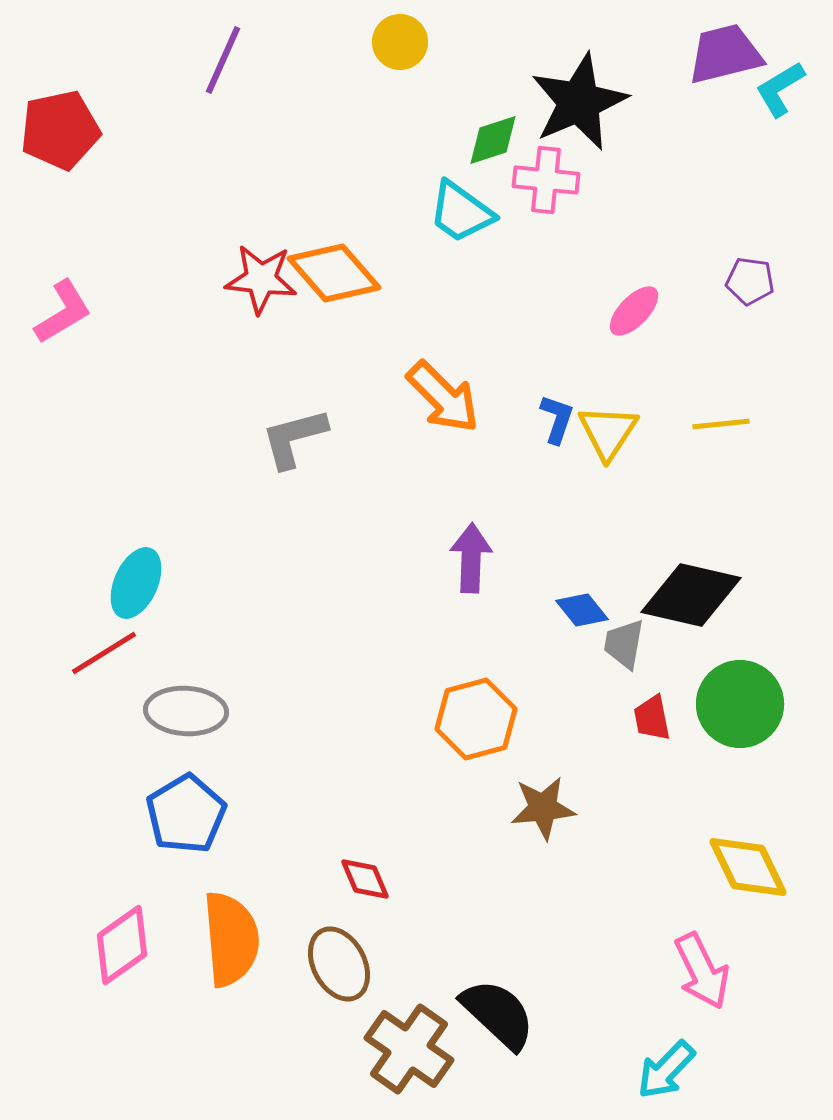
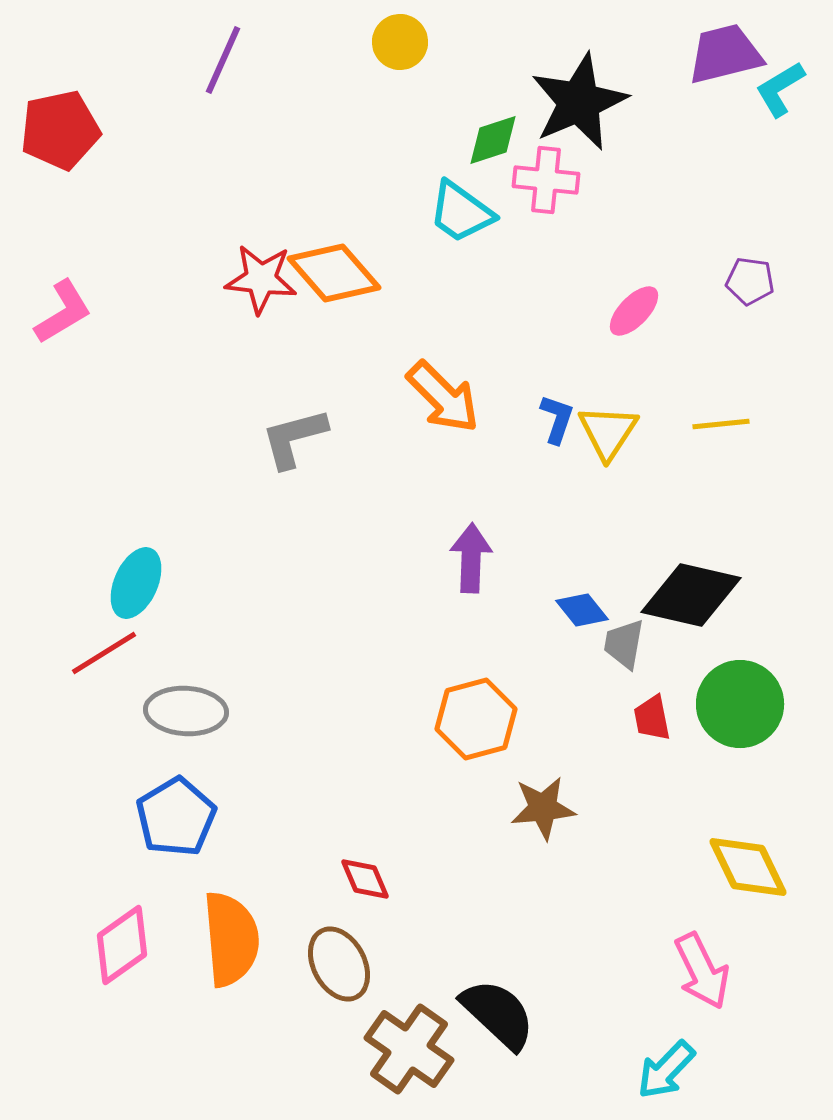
blue pentagon: moved 10 px left, 3 px down
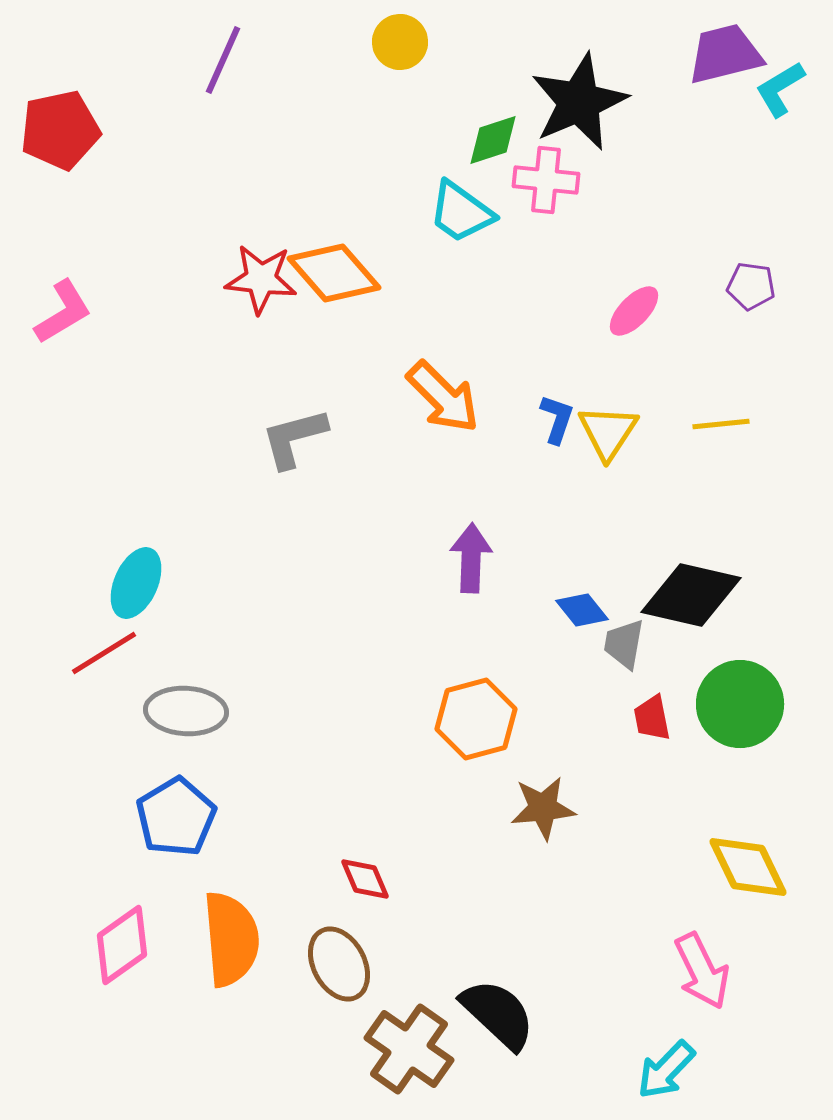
purple pentagon: moved 1 px right, 5 px down
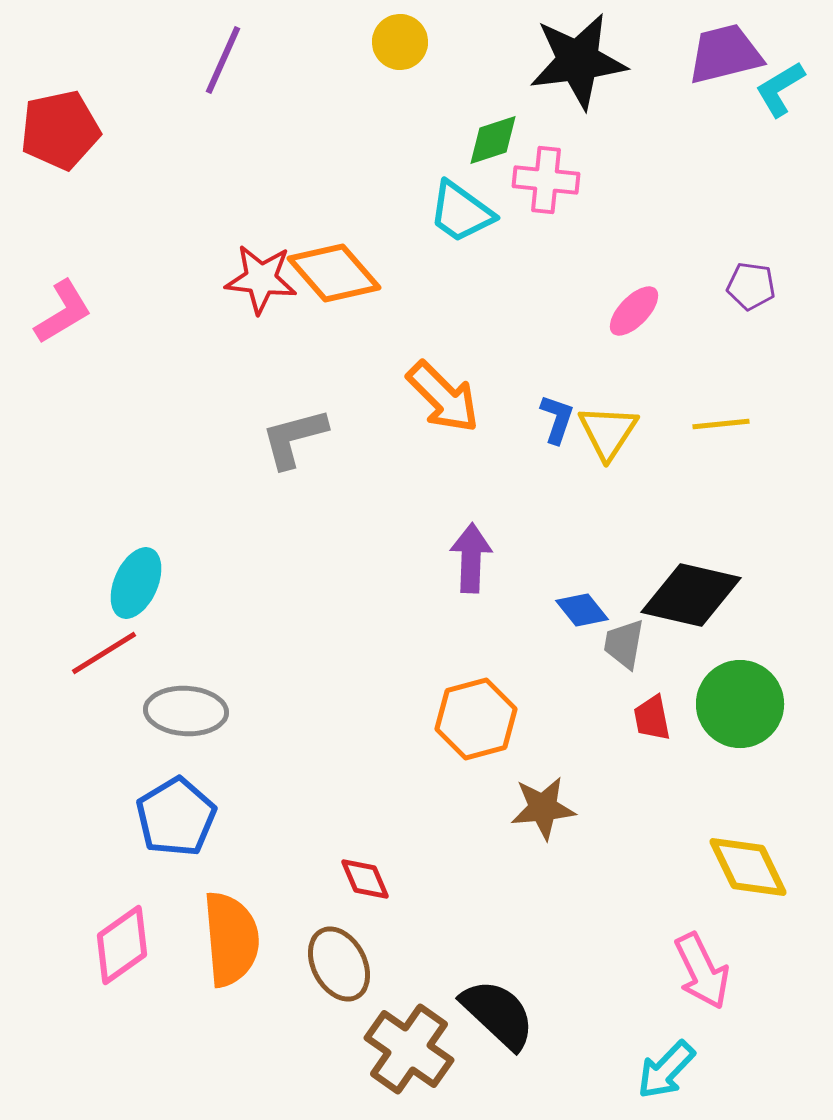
black star: moved 1 px left, 41 px up; rotated 16 degrees clockwise
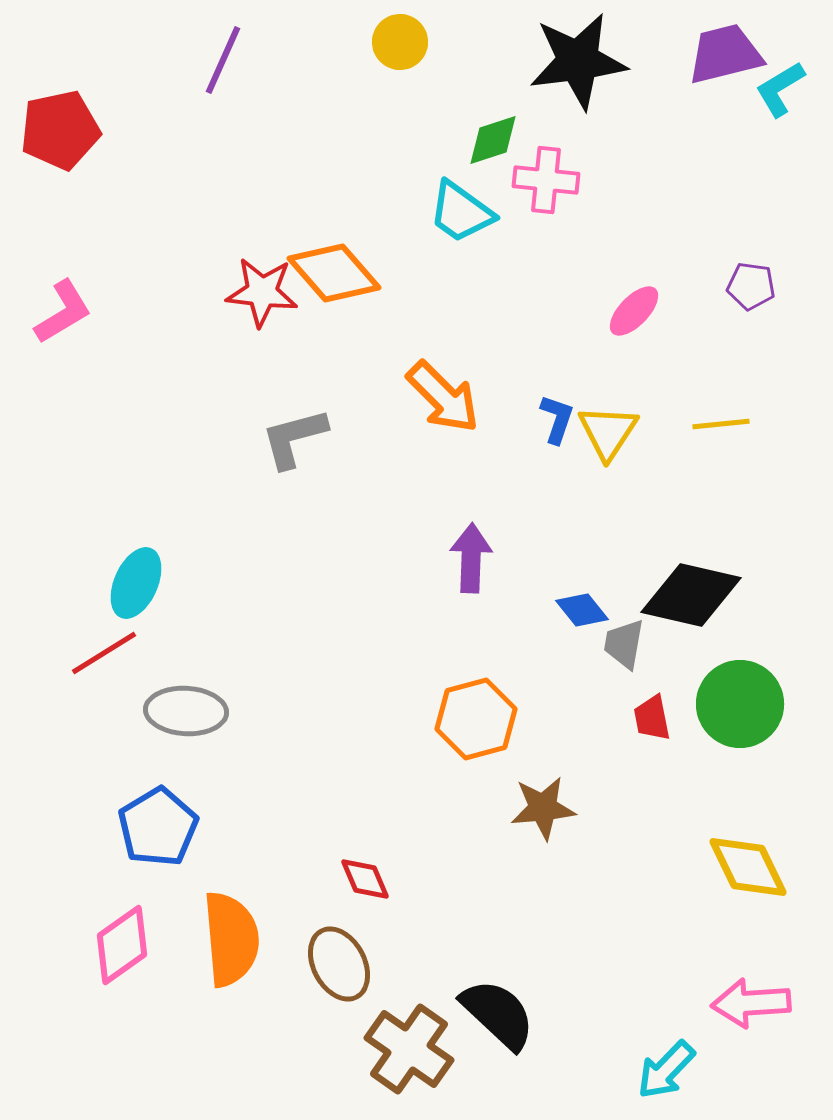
red star: moved 1 px right, 13 px down
blue pentagon: moved 18 px left, 10 px down
pink arrow: moved 49 px right, 32 px down; rotated 112 degrees clockwise
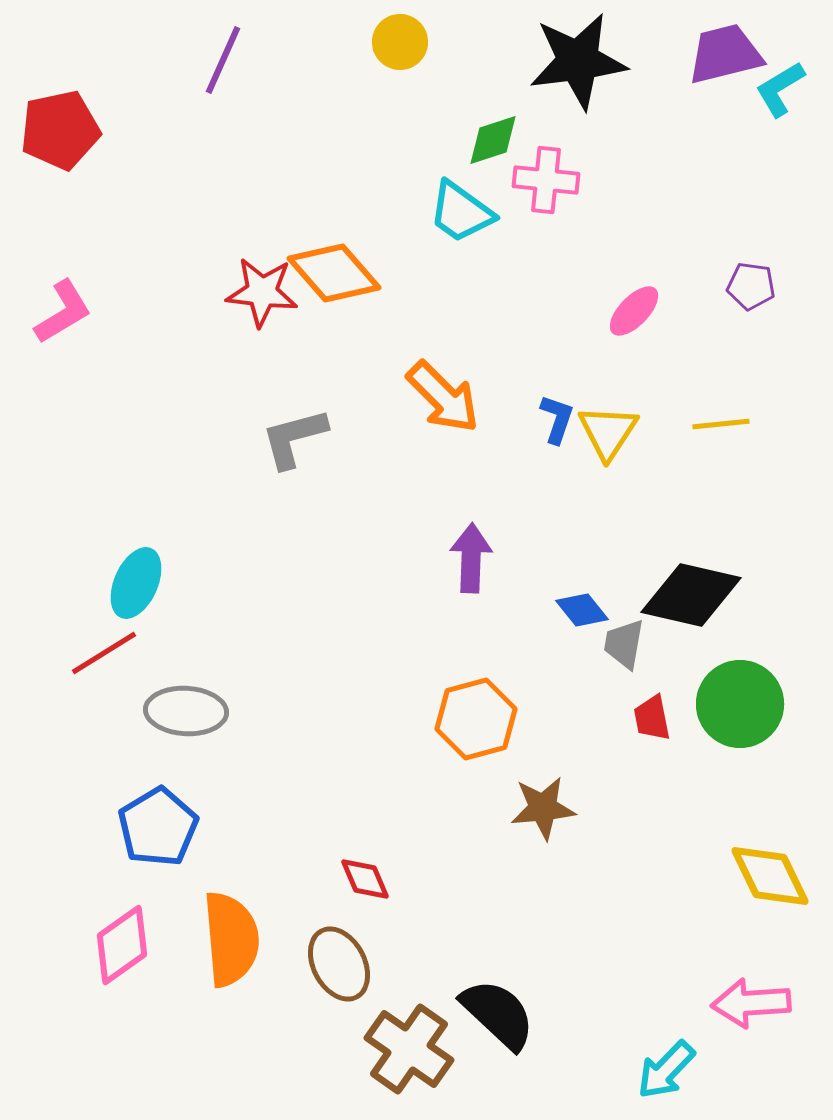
yellow diamond: moved 22 px right, 9 px down
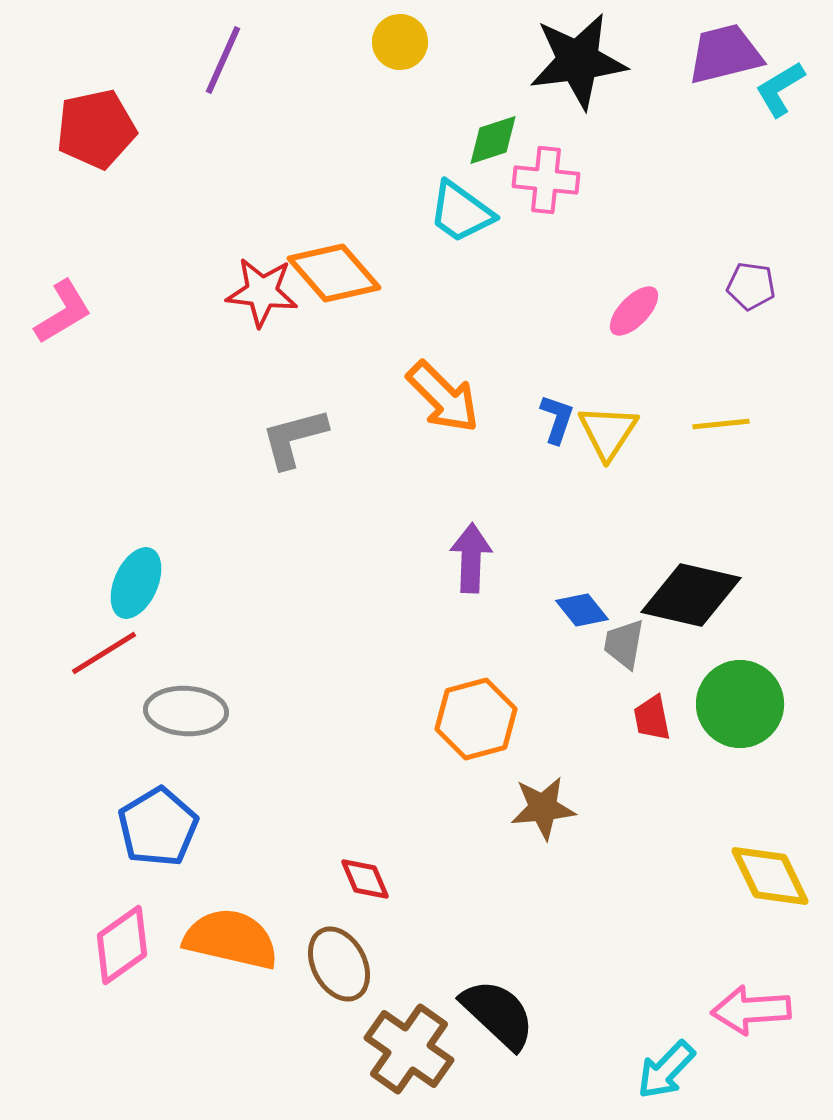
red pentagon: moved 36 px right, 1 px up
orange semicircle: rotated 72 degrees counterclockwise
pink arrow: moved 7 px down
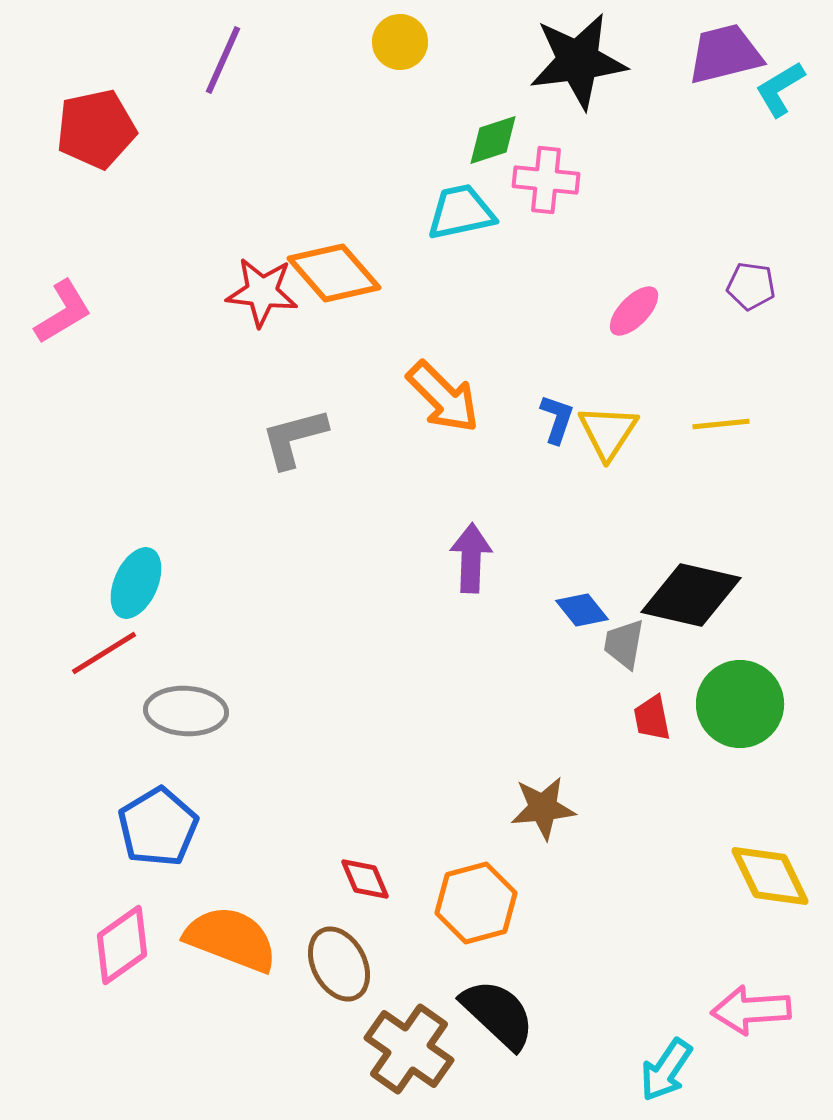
cyan trapezoid: rotated 132 degrees clockwise
orange hexagon: moved 184 px down
orange semicircle: rotated 8 degrees clockwise
cyan arrow: rotated 10 degrees counterclockwise
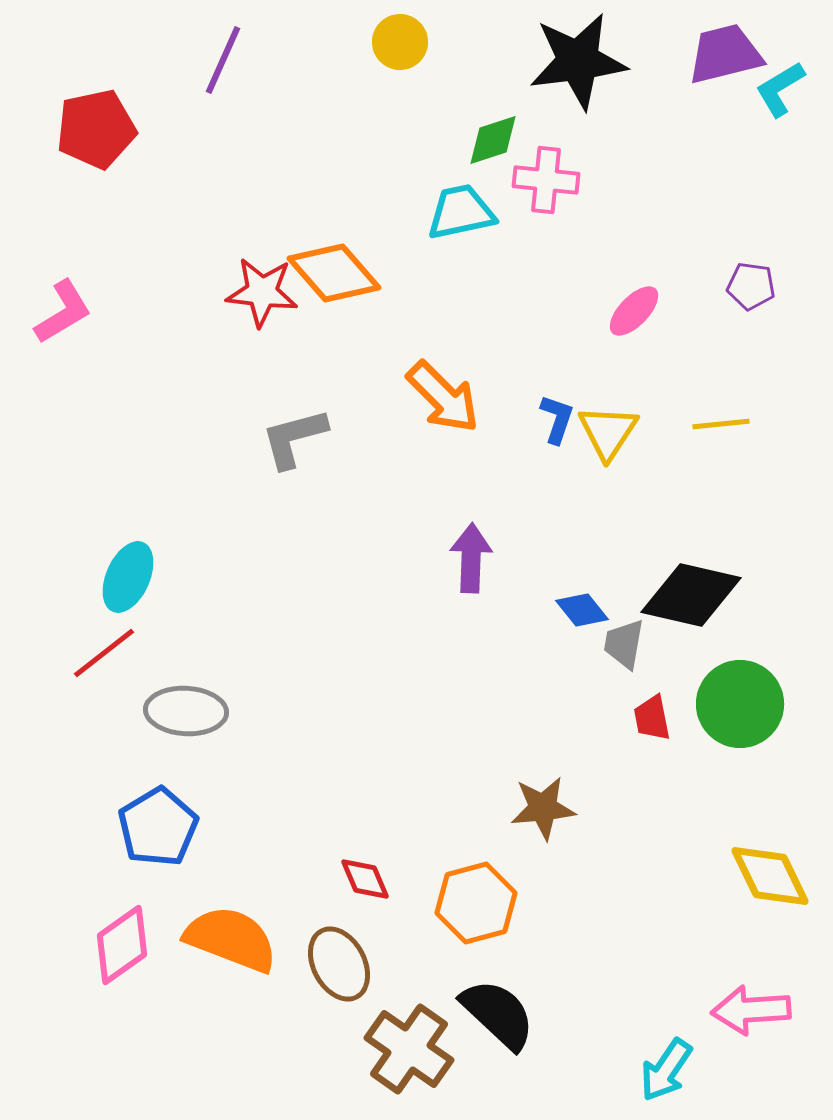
cyan ellipse: moved 8 px left, 6 px up
red line: rotated 6 degrees counterclockwise
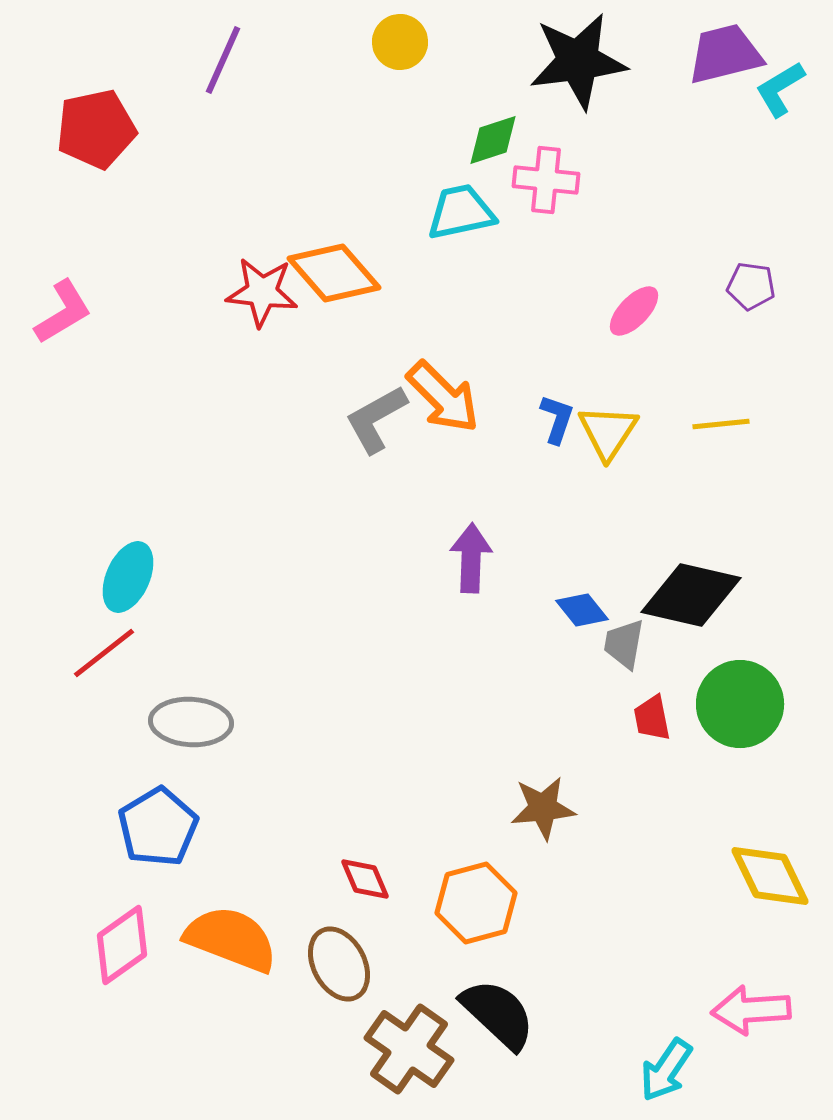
gray L-shape: moved 82 px right, 19 px up; rotated 14 degrees counterclockwise
gray ellipse: moved 5 px right, 11 px down
